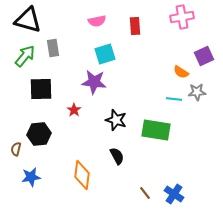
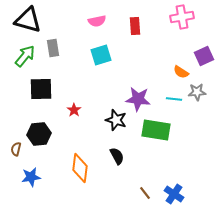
cyan square: moved 4 px left, 1 px down
purple star: moved 44 px right, 17 px down
orange diamond: moved 2 px left, 7 px up
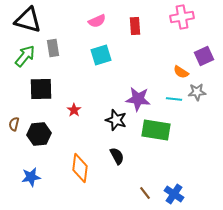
pink semicircle: rotated 12 degrees counterclockwise
brown semicircle: moved 2 px left, 25 px up
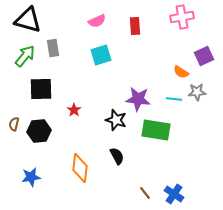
black hexagon: moved 3 px up
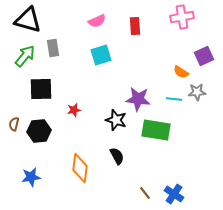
red star: rotated 24 degrees clockwise
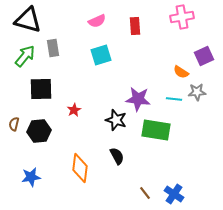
red star: rotated 16 degrees counterclockwise
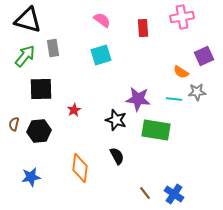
pink semicircle: moved 5 px right, 1 px up; rotated 120 degrees counterclockwise
red rectangle: moved 8 px right, 2 px down
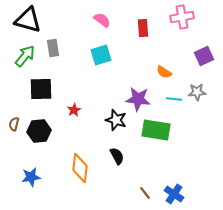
orange semicircle: moved 17 px left
